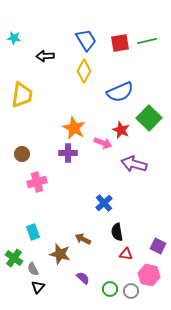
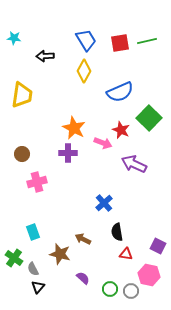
purple arrow: rotated 10 degrees clockwise
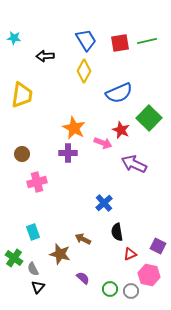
blue semicircle: moved 1 px left, 1 px down
red triangle: moved 4 px right; rotated 32 degrees counterclockwise
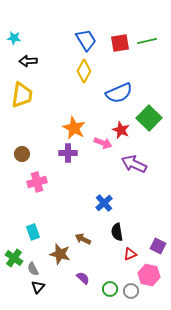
black arrow: moved 17 px left, 5 px down
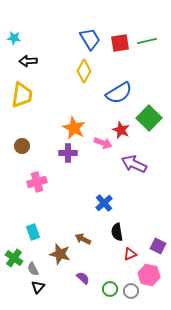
blue trapezoid: moved 4 px right, 1 px up
blue semicircle: rotated 8 degrees counterclockwise
brown circle: moved 8 px up
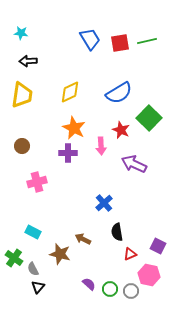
cyan star: moved 7 px right, 5 px up
yellow diamond: moved 14 px left, 21 px down; rotated 35 degrees clockwise
pink arrow: moved 2 px left, 3 px down; rotated 66 degrees clockwise
cyan rectangle: rotated 42 degrees counterclockwise
purple semicircle: moved 6 px right, 6 px down
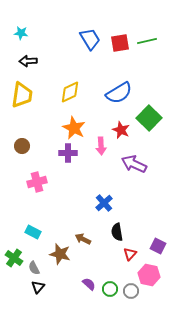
red triangle: rotated 24 degrees counterclockwise
gray semicircle: moved 1 px right, 1 px up
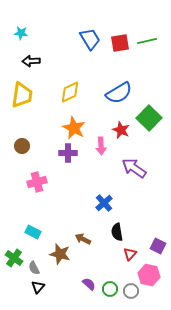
black arrow: moved 3 px right
purple arrow: moved 4 px down; rotated 10 degrees clockwise
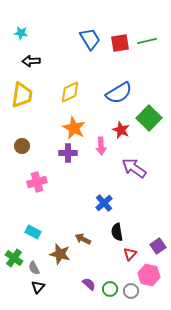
purple square: rotated 28 degrees clockwise
